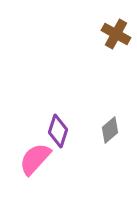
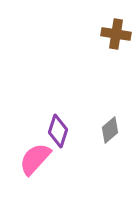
brown cross: rotated 20 degrees counterclockwise
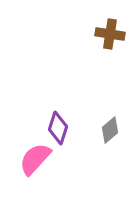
brown cross: moved 6 px left
purple diamond: moved 3 px up
